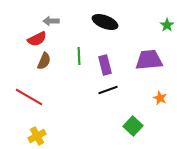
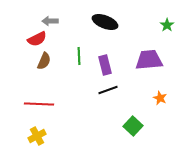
gray arrow: moved 1 px left
red line: moved 10 px right, 7 px down; rotated 28 degrees counterclockwise
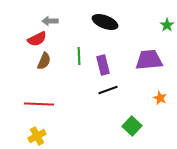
purple rectangle: moved 2 px left
green square: moved 1 px left
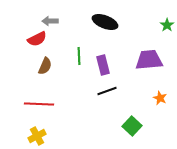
brown semicircle: moved 1 px right, 5 px down
black line: moved 1 px left, 1 px down
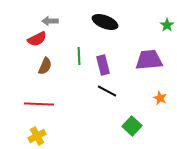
black line: rotated 48 degrees clockwise
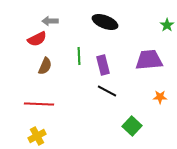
orange star: moved 1 px up; rotated 24 degrees counterclockwise
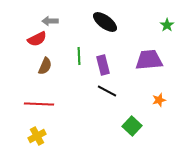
black ellipse: rotated 15 degrees clockwise
orange star: moved 1 px left, 3 px down; rotated 16 degrees counterclockwise
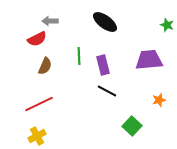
green star: rotated 16 degrees counterclockwise
red line: rotated 28 degrees counterclockwise
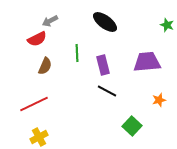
gray arrow: rotated 28 degrees counterclockwise
green line: moved 2 px left, 3 px up
purple trapezoid: moved 2 px left, 2 px down
red line: moved 5 px left
yellow cross: moved 2 px right, 1 px down
